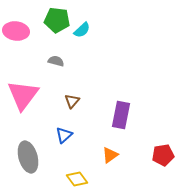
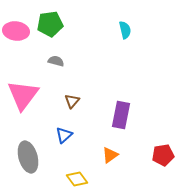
green pentagon: moved 7 px left, 4 px down; rotated 15 degrees counterclockwise
cyan semicircle: moved 43 px right; rotated 60 degrees counterclockwise
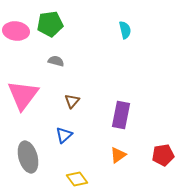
orange triangle: moved 8 px right
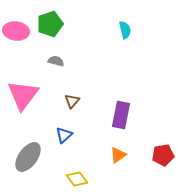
green pentagon: rotated 10 degrees counterclockwise
gray ellipse: rotated 52 degrees clockwise
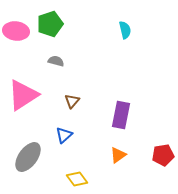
pink triangle: rotated 20 degrees clockwise
